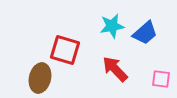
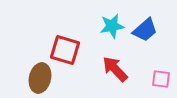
blue trapezoid: moved 3 px up
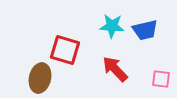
cyan star: rotated 15 degrees clockwise
blue trapezoid: rotated 28 degrees clockwise
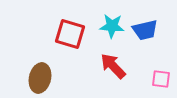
red square: moved 5 px right, 16 px up
red arrow: moved 2 px left, 3 px up
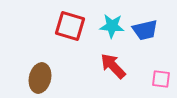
red square: moved 8 px up
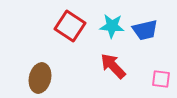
red square: rotated 16 degrees clockwise
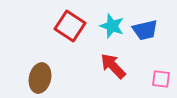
cyan star: rotated 15 degrees clockwise
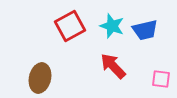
red square: rotated 28 degrees clockwise
